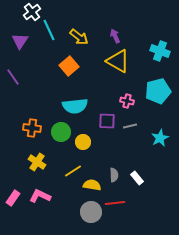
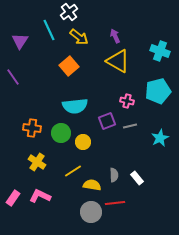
white cross: moved 37 px right
purple square: rotated 24 degrees counterclockwise
green circle: moved 1 px down
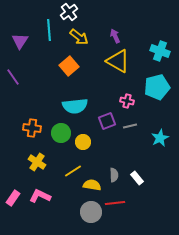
cyan line: rotated 20 degrees clockwise
cyan pentagon: moved 1 px left, 4 px up
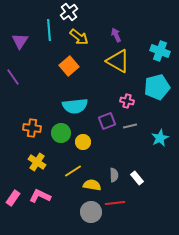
purple arrow: moved 1 px right, 1 px up
